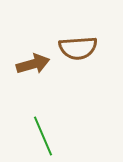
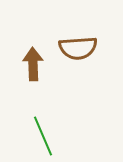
brown arrow: rotated 76 degrees counterclockwise
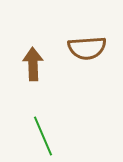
brown semicircle: moved 9 px right
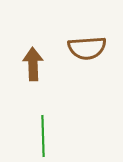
green line: rotated 21 degrees clockwise
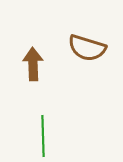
brown semicircle: rotated 21 degrees clockwise
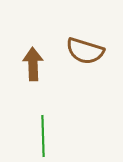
brown semicircle: moved 2 px left, 3 px down
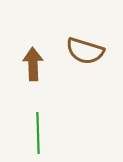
green line: moved 5 px left, 3 px up
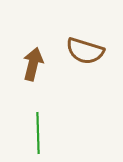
brown arrow: rotated 16 degrees clockwise
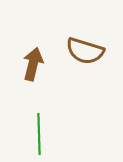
green line: moved 1 px right, 1 px down
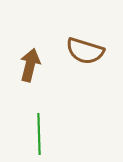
brown arrow: moved 3 px left, 1 px down
